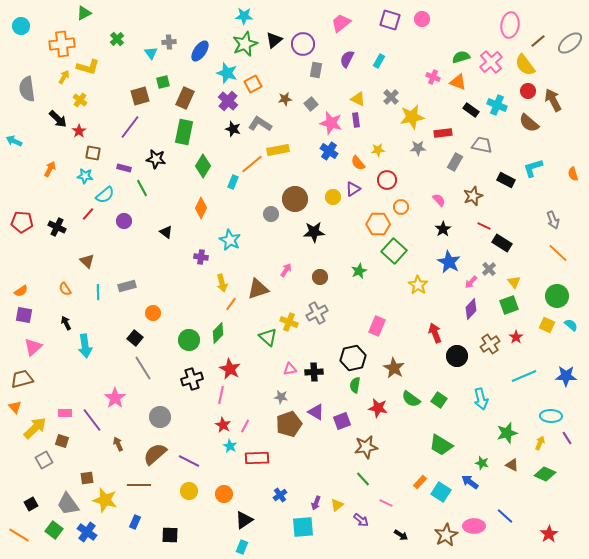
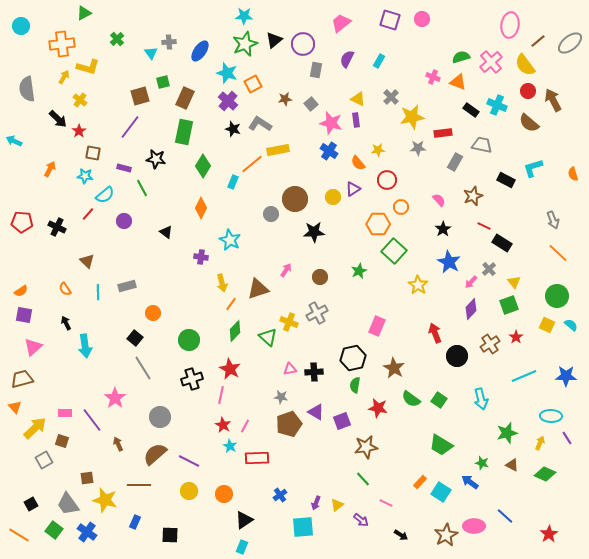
green diamond at (218, 333): moved 17 px right, 2 px up
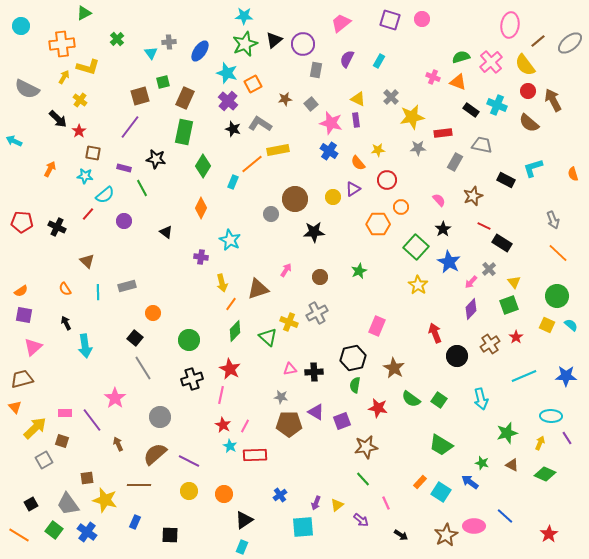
gray semicircle at (27, 89): rotated 55 degrees counterclockwise
green square at (394, 251): moved 22 px right, 4 px up
brown pentagon at (289, 424): rotated 20 degrees clockwise
red rectangle at (257, 458): moved 2 px left, 3 px up
pink line at (386, 503): rotated 40 degrees clockwise
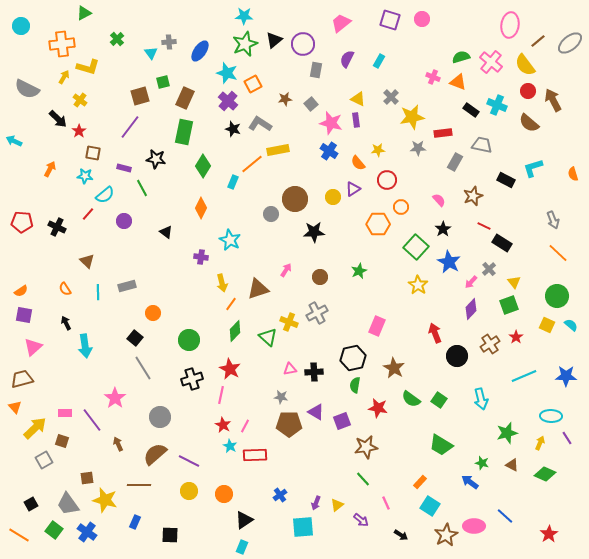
pink cross at (491, 62): rotated 10 degrees counterclockwise
cyan square at (441, 492): moved 11 px left, 14 px down
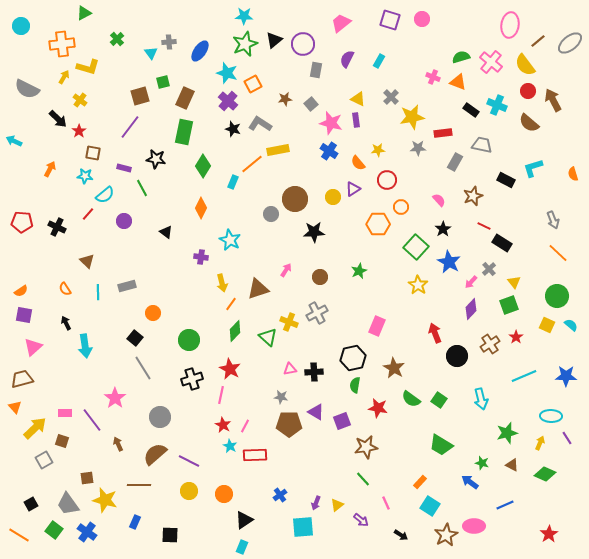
blue line at (505, 516): moved 11 px up; rotated 66 degrees counterclockwise
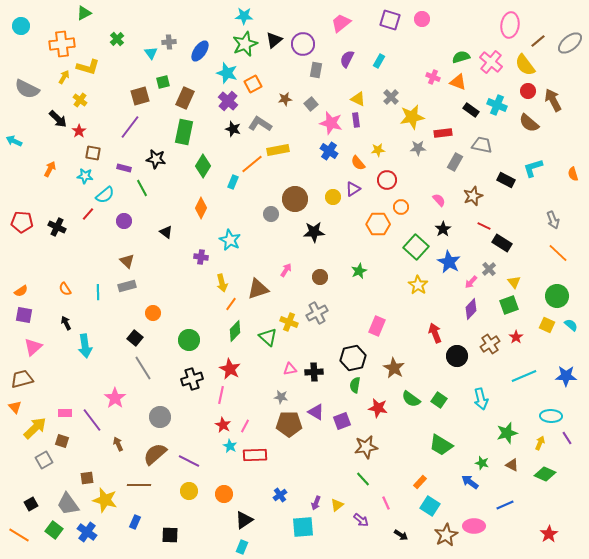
brown triangle at (87, 261): moved 40 px right
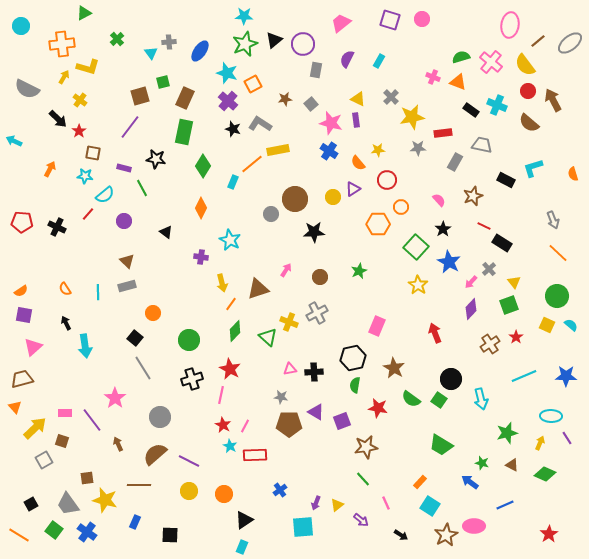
black circle at (457, 356): moved 6 px left, 23 px down
blue cross at (280, 495): moved 5 px up
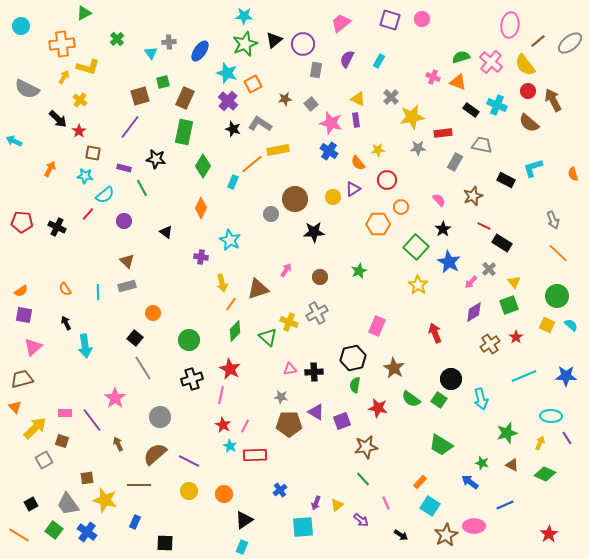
purple diamond at (471, 309): moved 3 px right, 3 px down; rotated 15 degrees clockwise
black square at (170, 535): moved 5 px left, 8 px down
